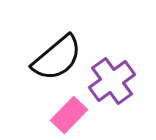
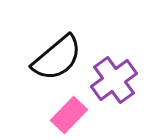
purple cross: moved 2 px right, 1 px up
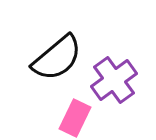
pink rectangle: moved 6 px right, 3 px down; rotated 18 degrees counterclockwise
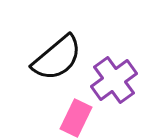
pink rectangle: moved 1 px right
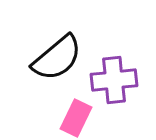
purple cross: rotated 30 degrees clockwise
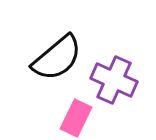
purple cross: rotated 30 degrees clockwise
